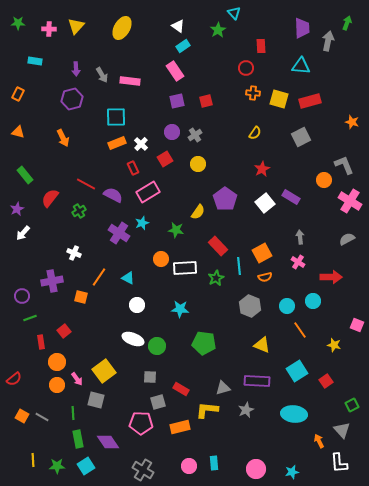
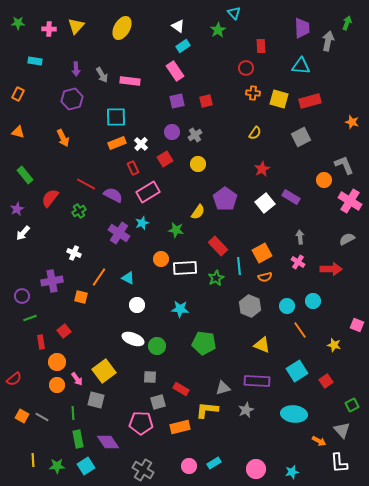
red arrow at (331, 277): moved 8 px up
orange arrow at (319, 441): rotated 144 degrees clockwise
cyan rectangle at (214, 463): rotated 64 degrees clockwise
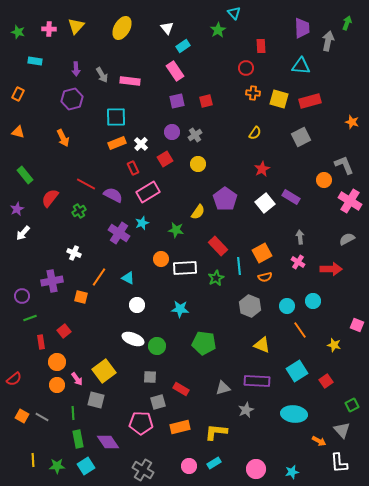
green star at (18, 23): moved 9 px down; rotated 16 degrees clockwise
white triangle at (178, 26): moved 11 px left, 2 px down; rotated 16 degrees clockwise
yellow L-shape at (207, 410): moved 9 px right, 22 px down
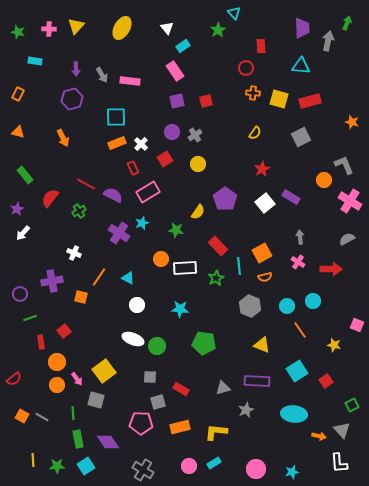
purple circle at (22, 296): moved 2 px left, 2 px up
orange arrow at (319, 441): moved 5 px up; rotated 16 degrees counterclockwise
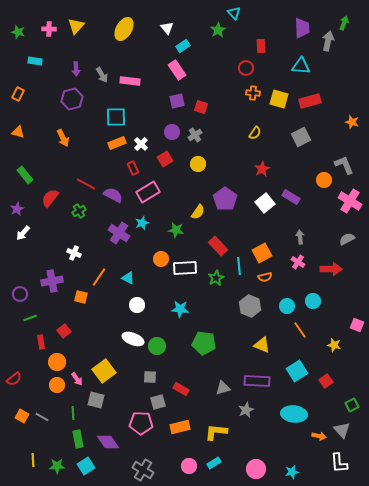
green arrow at (347, 23): moved 3 px left
yellow ellipse at (122, 28): moved 2 px right, 1 px down
pink rectangle at (175, 71): moved 2 px right, 1 px up
red square at (206, 101): moved 5 px left, 6 px down; rotated 32 degrees clockwise
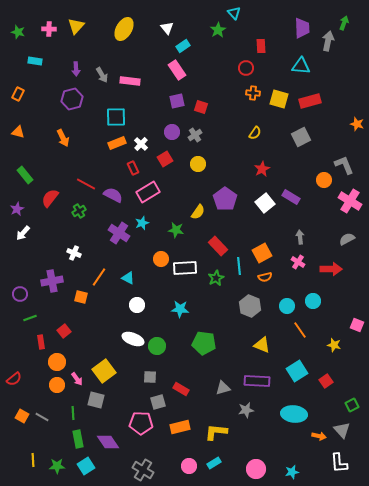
orange star at (352, 122): moved 5 px right, 2 px down
gray star at (246, 410): rotated 14 degrees clockwise
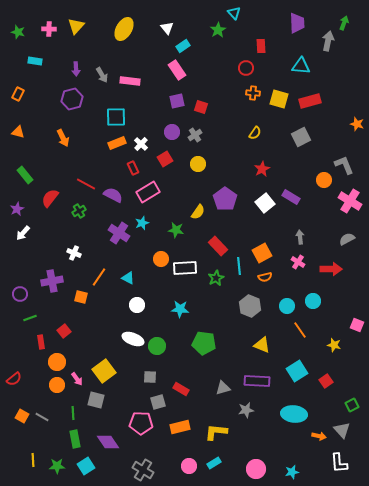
purple trapezoid at (302, 28): moved 5 px left, 5 px up
green rectangle at (78, 439): moved 3 px left
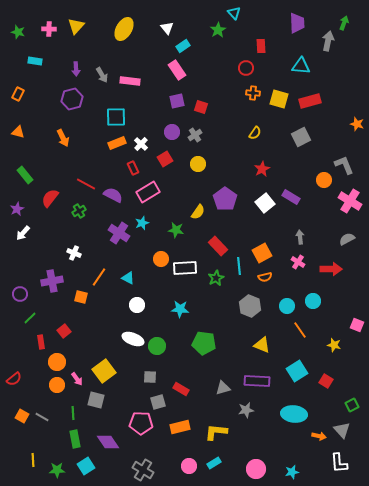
green line at (30, 318): rotated 24 degrees counterclockwise
red square at (326, 381): rotated 24 degrees counterclockwise
green star at (57, 466): moved 4 px down
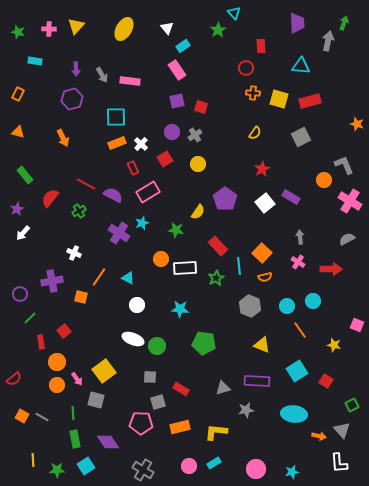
orange square at (262, 253): rotated 18 degrees counterclockwise
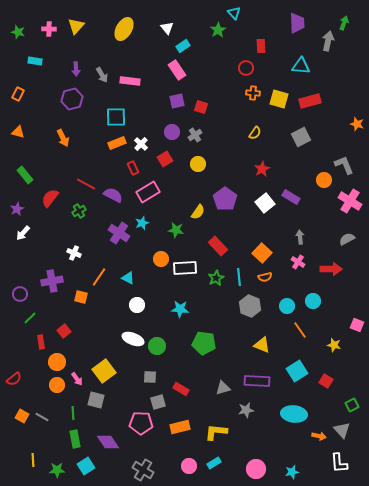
cyan line at (239, 266): moved 11 px down
